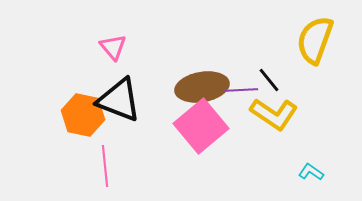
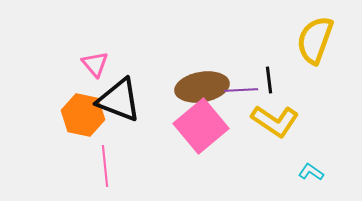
pink triangle: moved 18 px left, 17 px down
black line: rotated 32 degrees clockwise
yellow L-shape: moved 1 px right, 7 px down
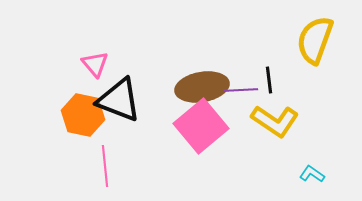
cyan L-shape: moved 1 px right, 2 px down
